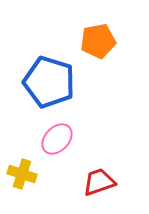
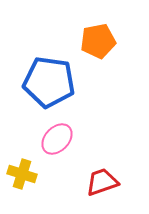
blue pentagon: rotated 9 degrees counterclockwise
red trapezoid: moved 3 px right
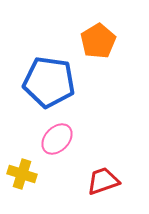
orange pentagon: rotated 20 degrees counterclockwise
red trapezoid: moved 1 px right, 1 px up
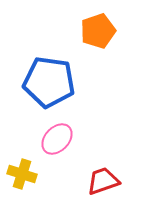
orange pentagon: moved 10 px up; rotated 12 degrees clockwise
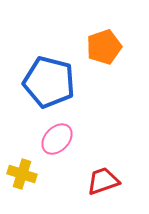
orange pentagon: moved 6 px right, 16 px down
blue pentagon: rotated 6 degrees clockwise
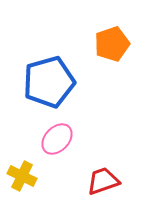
orange pentagon: moved 8 px right, 3 px up
blue pentagon: rotated 30 degrees counterclockwise
yellow cross: moved 2 px down; rotated 8 degrees clockwise
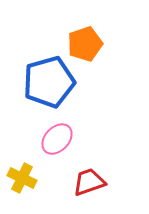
orange pentagon: moved 27 px left
yellow cross: moved 2 px down
red trapezoid: moved 14 px left, 1 px down
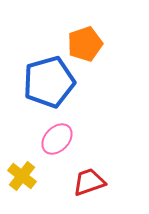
yellow cross: moved 2 px up; rotated 12 degrees clockwise
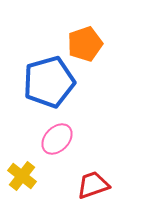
red trapezoid: moved 4 px right, 3 px down
